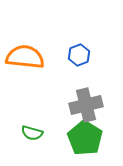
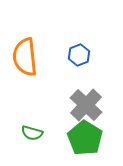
orange semicircle: rotated 102 degrees counterclockwise
gray cross: rotated 32 degrees counterclockwise
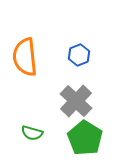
gray cross: moved 10 px left, 4 px up
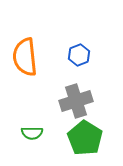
gray cross: rotated 28 degrees clockwise
green semicircle: rotated 15 degrees counterclockwise
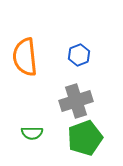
green pentagon: rotated 20 degrees clockwise
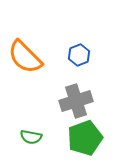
orange semicircle: rotated 39 degrees counterclockwise
green semicircle: moved 1 px left, 4 px down; rotated 10 degrees clockwise
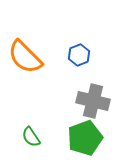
gray cross: moved 17 px right; rotated 32 degrees clockwise
green semicircle: rotated 45 degrees clockwise
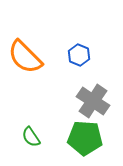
blue hexagon: rotated 15 degrees counterclockwise
gray cross: rotated 20 degrees clockwise
green pentagon: rotated 24 degrees clockwise
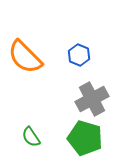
gray cross: moved 1 px left, 2 px up; rotated 28 degrees clockwise
green pentagon: rotated 12 degrees clockwise
